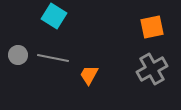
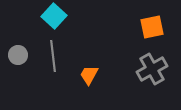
cyan square: rotated 10 degrees clockwise
gray line: moved 2 px up; rotated 72 degrees clockwise
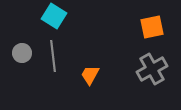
cyan square: rotated 10 degrees counterclockwise
gray circle: moved 4 px right, 2 px up
orange trapezoid: moved 1 px right
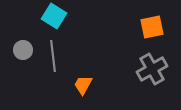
gray circle: moved 1 px right, 3 px up
orange trapezoid: moved 7 px left, 10 px down
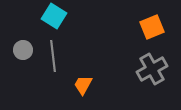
orange square: rotated 10 degrees counterclockwise
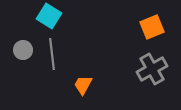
cyan square: moved 5 px left
gray line: moved 1 px left, 2 px up
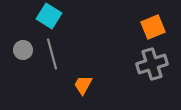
orange square: moved 1 px right
gray line: rotated 8 degrees counterclockwise
gray cross: moved 5 px up; rotated 12 degrees clockwise
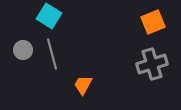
orange square: moved 5 px up
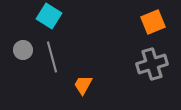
gray line: moved 3 px down
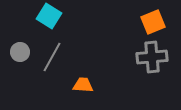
gray circle: moved 3 px left, 2 px down
gray line: rotated 44 degrees clockwise
gray cross: moved 7 px up; rotated 12 degrees clockwise
orange trapezoid: rotated 65 degrees clockwise
